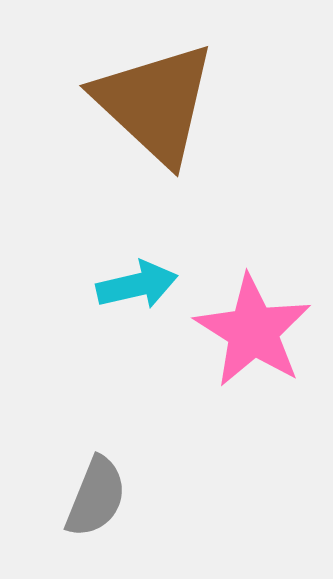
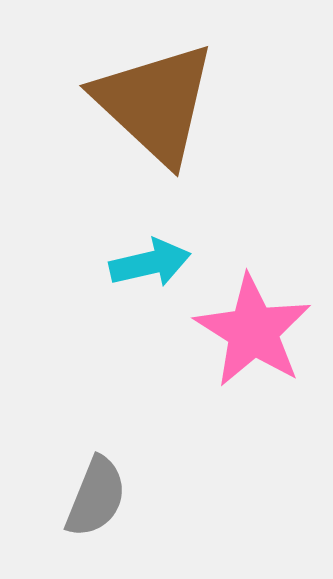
cyan arrow: moved 13 px right, 22 px up
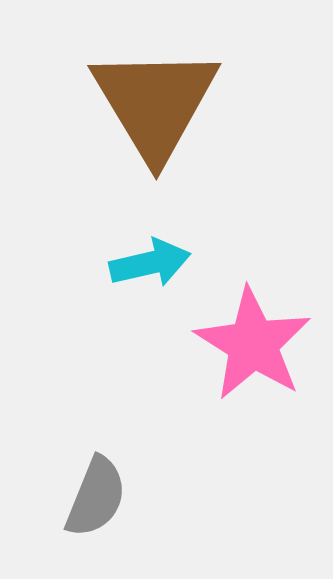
brown triangle: rotated 16 degrees clockwise
pink star: moved 13 px down
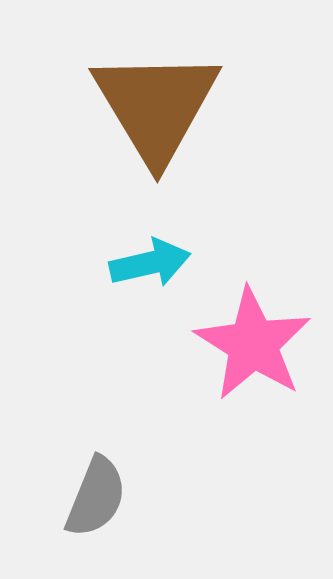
brown triangle: moved 1 px right, 3 px down
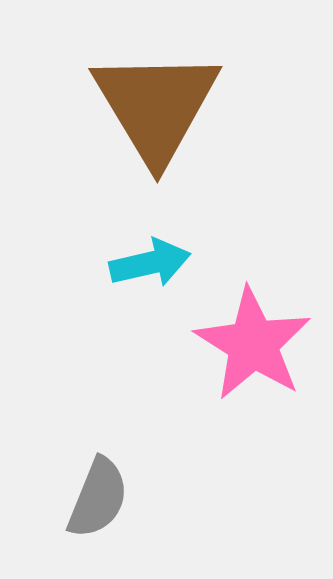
gray semicircle: moved 2 px right, 1 px down
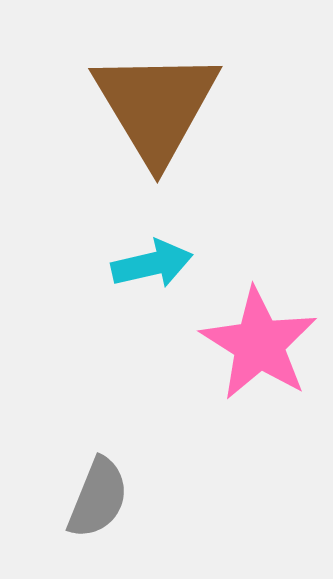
cyan arrow: moved 2 px right, 1 px down
pink star: moved 6 px right
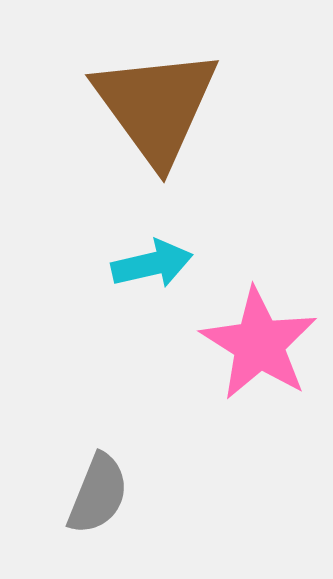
brown triangle: rotated 5 degrees counterclockwise
gray semicircle: moved 4 px up
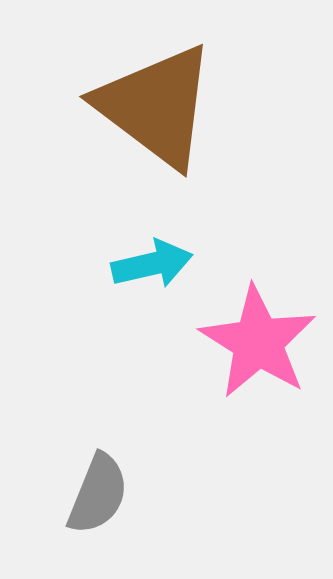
brown triangle: rotated 17 degrees counterclockwise
pink star: moved 1 px left, 2 px up
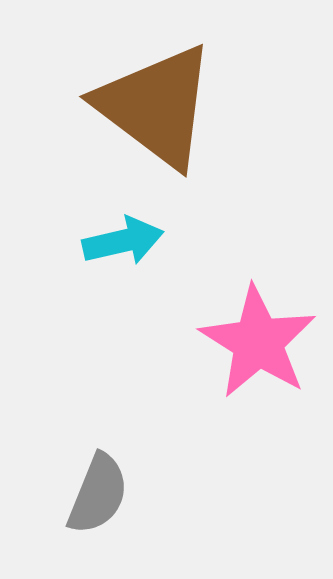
cyan arrow: moved 29 px left, 23 px up
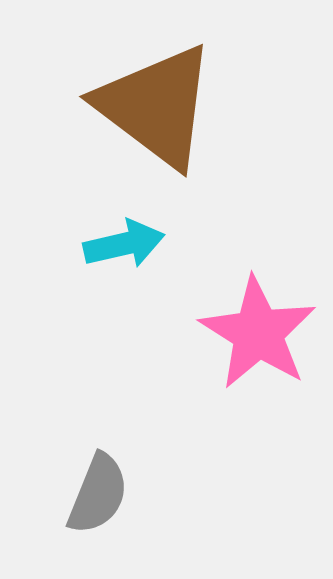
cyan arrow: moved 1 px right, 3 px down
pink star: moved 9 px up
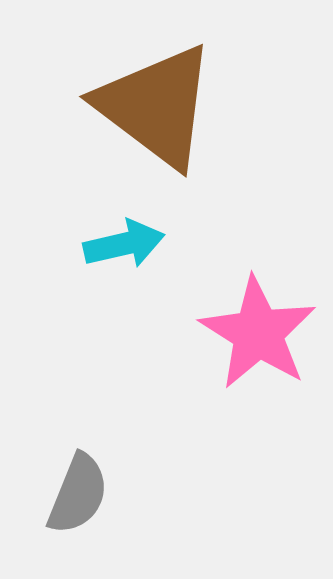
gray semicircle: moved 20 px left
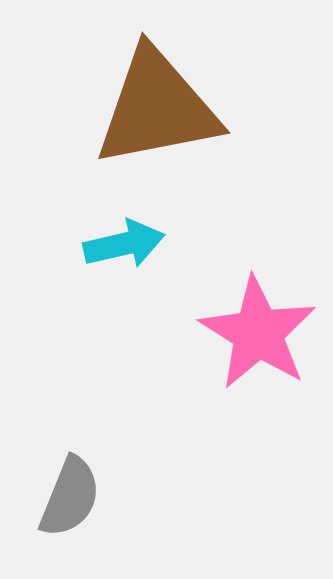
brown triangle: moved 1 px right, 2 px down; rotated 48 degrees counterclockwise
gray semicircle: moved 8 px left, 3 px down
